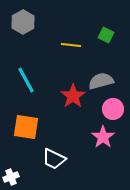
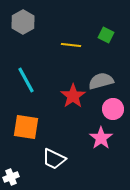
pink star: moved 2 px left, 1 px down
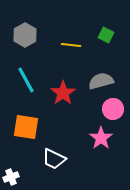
gray hexagon: moved 2 px right, 13 px down
red star: moved 10 px left, 3 px up
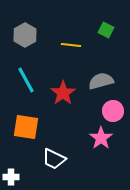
green square: moved 5 px up
pink circle: moved 2 px down
white cross: rotated 21 degrees clockwise
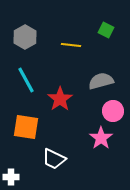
gray hexagon: moved 2 px down
red star: moved 3 px left, 6 px down
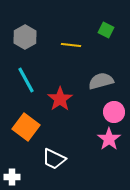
pink circle: moved 1 px right, 1 px down
orange square: rotated 28 degrees clockwise
pink star: moved 8 px right, 1 px down
white cross: moved 1 px right
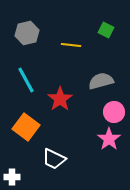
gray hexagon: moved 2 px right, 4 px up; rotated 15 degrees clockwise
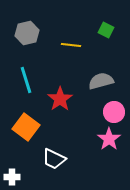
cyan line: rotated 12 degrees clockwise
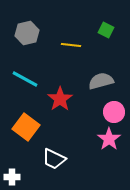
cyan line: moved 1 px left, 1 px up; rotated 44 degrees counterclockwise
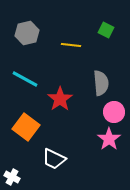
gray semicircle: moved 2 px down; rotated 100 degrees clockwise
white cross: rotated 28 degrees clockwise
